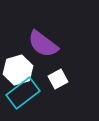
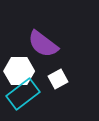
white hexagon: moved 1 px right, 1 px down; rotated 16 degrees clockwise
cyan rectangle: moved 1 px down
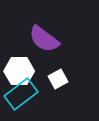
purple semicircle: moved 1 px right, 5 px up
cyan rectangle: moved 2 px left
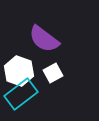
white hexagon: rotated 20 degrees clockwise
white square: moved 5 px left, 6 px up
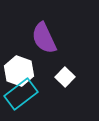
purple semicircle: moved 1 px up; rotated 28 degrees clockwise
white square: moved 12 px right, 4 px down; rotated 18 degrees counterclockwise
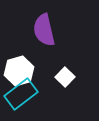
purple semicircle: moved 8 px up; rotated 12 degrees clockwise
white hexagon: rotated 24 degrees clockwise
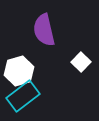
white square: moved 16 px right, 15 px up
cyan rectangle: moved 2 px right, 2 px down
